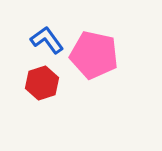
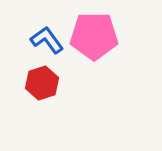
pink pentagon: moved 19 px up; rotated 12 degrees counterclockwise
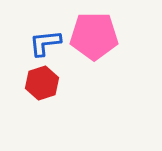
blue L-shape: moved 2 px left, 3 px down; rotated 60 degrees counterclockwise
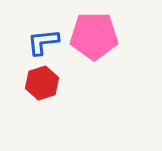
blue L-shape: moved 2 px left, 1 px up
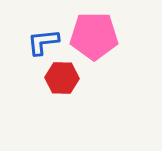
red hexagon: moved 20 px right, 5 px up; rotated 20 degrees clockwise
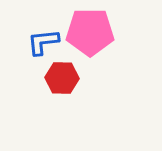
pink pentagon: moved 4 px left, 4 px up
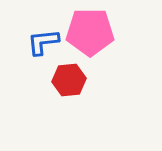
red hexagon: moved 7 px right, 2 px down; rotated 8 degrees counterclockwise
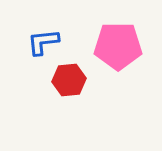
pink pentagon: moved 28 px right, 14 px down
